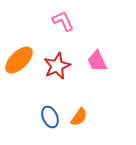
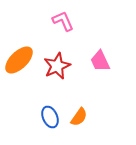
pink trapezoid: moved 3 px right
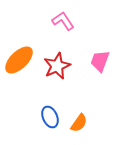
pink L-shape: rotated 10 degrees counterclockwise
pink trapezoid: rotated 45 degrees clockwise
orange semicircle: moved 6 px down
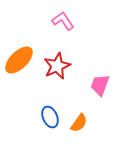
pink trapezoid: moved 24 px down
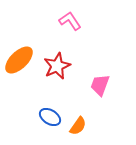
pink L-shape: moved 7 px right
blue ellipse: rotated 35 degrees counterclockwise
orange semicircle: moved 1 px left, 3 px down
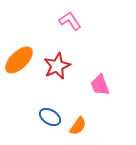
pink trapezoid: rotated 40 degrees counterclockwise
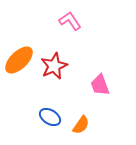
red star: moved 3 px left
orange semicircle: moved 3 px right, 1 px up
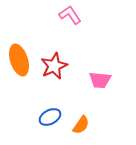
pink L-shape: moved 6 px up
orange ellipse: rotated 64 degrees counterclockwise
pink trapezoid: moved 5 px up; rotated 65 degrees counterclockwise
blue ellipse: rotated 60 degrees counterclockwise
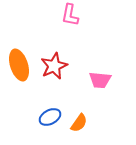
pink L-shape: rotated 135 degrees counterclockwise
orange ellipse: moved 5 px down
orange semicircle: moved 2 px left, 2 px up
